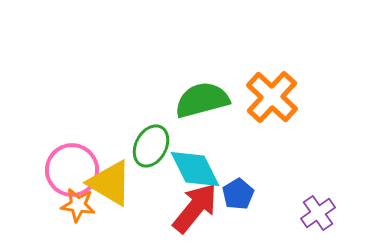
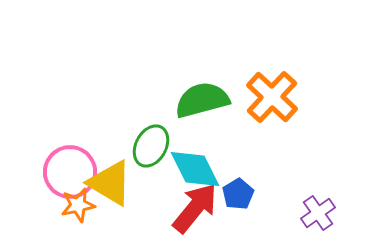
pink circle: moved 2 px left, 2 px down
orange star: rotated 20 degrees counterclockwise
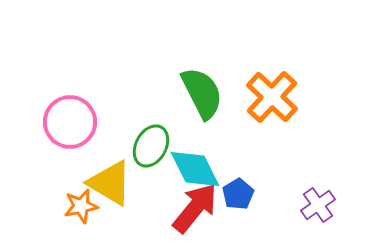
green semicircle: moved 7 px up; rotated 78 degrees clockwise
pink circle: moved 50 px up
orange star: moved 3 px right, 1 px down
purple cross: moved 8 px up
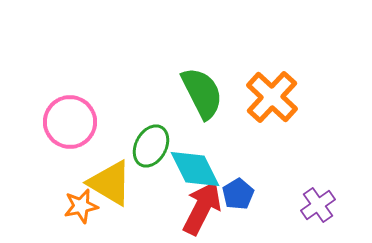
red arrow: moved 7 px right; rotated 12 degrees counterclockwise
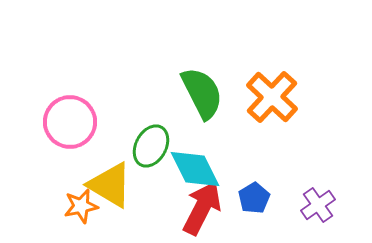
yellow triangle: moved 2 px down
blue pentagon: moved 16 px right, 4 px down
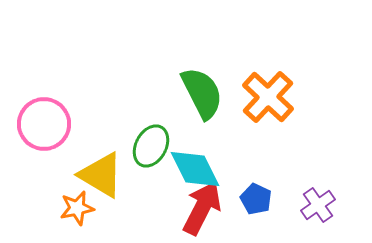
orange cross: moved 4 px left
pink circle: moved 26 px left, 2 px down
yellow triangle: moved 9 px left, 10 px up
blue pentagon: moved 2 px right, 1 px down; rotated 16 degrees counterclockwise
orange star: moved 4 px left, 2 px down
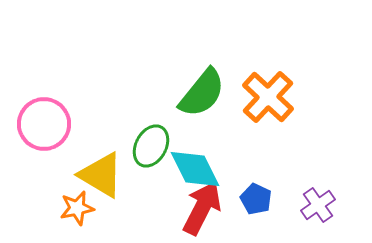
green semicircle: rotated 66 degrees clockwise
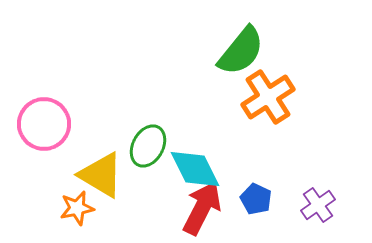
green semicircle: moved 39 px right, 42 px up
orange cross: rotated 14 degrees clockwise
green ellipse: moved 3 px left
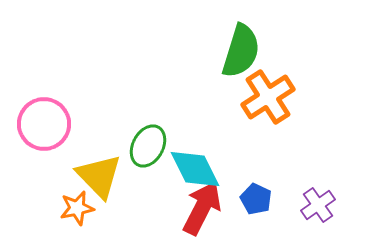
green semicircle: rotated 22 degrees counterclockwise
yellow triangle: moved 2 px left, 1 px down; rotated 15 degrees clockwise
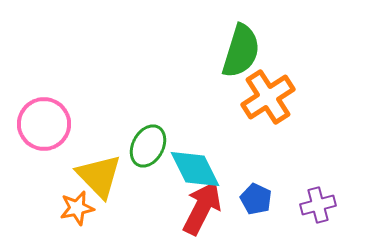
purple cross: rotated 20 degrees clockwise
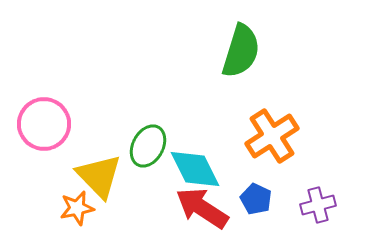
orange cross: moved 4 px right, 39 px down
red arrow: rotated 84 degrees counterclockwise
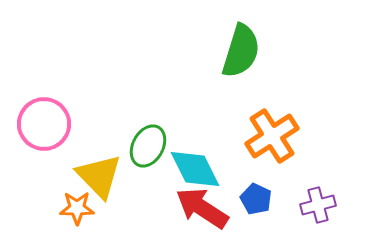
orange star: rotated 12 degrees clockwise
